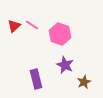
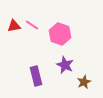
red triangle: rotated 32 degrees clockwise
purple rectangle: moved 3 px up
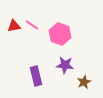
purple star: rotated 18 degrees counterclockwise
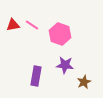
red triangle: moved 1 px left, 1 px up
purple rectangle: rotated 24 degrees clockwise
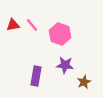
pink line: rotated 16 degrees clockwise
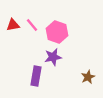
pink hexagon: moved 3 px left, 2 px up
purple star: moved 12 px left, 8 px up; rotated 18 degrees counterclockwise
brown star: moved 4 px right, 5 px up
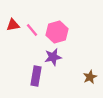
pink line: moved 5 px down
pink hexagon: rotated 25 degrees clockwise
brown star: moved 2 px right
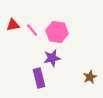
pink hexagon: rotated 25 degrees clockwise
purple star: moved 1 px left, 1 px down
purple rectangle: moved 3 px right, 2 px down; rotated 24 degrees counterclockwise
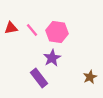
red triangle: moved 2 px left, 3 px down
purple star: rotated 18 degrees counterclockwise
purple rectangle: rotated 24 degrees counterclockwise
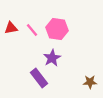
pink hexagon: moved 3 px up
brown star: moved 5 px down; rotated 24 degrees clockwise
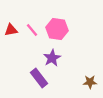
red triangle: moved 2 px down
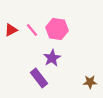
red triangle: rotated 16 degrees counterclockwise
